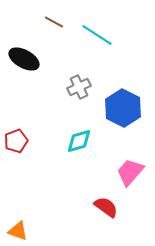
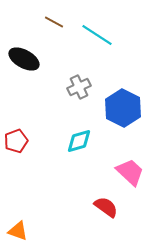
pink trapezoid: rotated 92 degrees clockwise
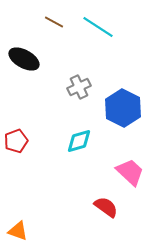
cyan line: moved 1 px right, 8 px up
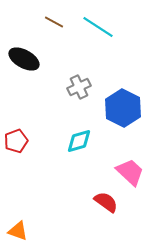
red semicircle: moved 5 px up
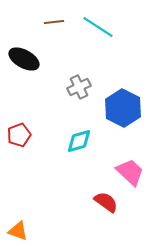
brown line: rotated 36 degrees counterclockwise
red pentagon: moved 3 px right, 6 px up
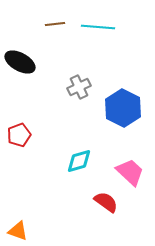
brown line: moved 1 px right, 2 px down
cyan line: rotated 28 degrees counterclockwise
black ellipse: moved 4 px left, 3 px down
cyan diamond: moved 20 px down
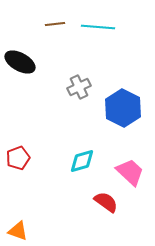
red pentagon: moved 1 px left, 23 px down
cyan diamond: moved 3 px right
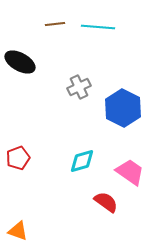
pink trapezoid: rotated 8 degrees counterclockwise
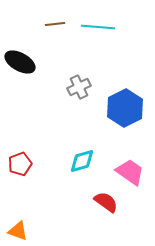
blue hexagon: moved 2 px right; rotated 6 degrees clockwise
red pentagon: moved 2 px right, 6 px down
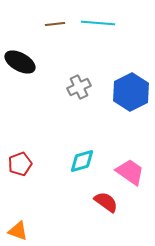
cyan line: moved 4 px up
blue hexagon: moved 6 px right, 16 px up
